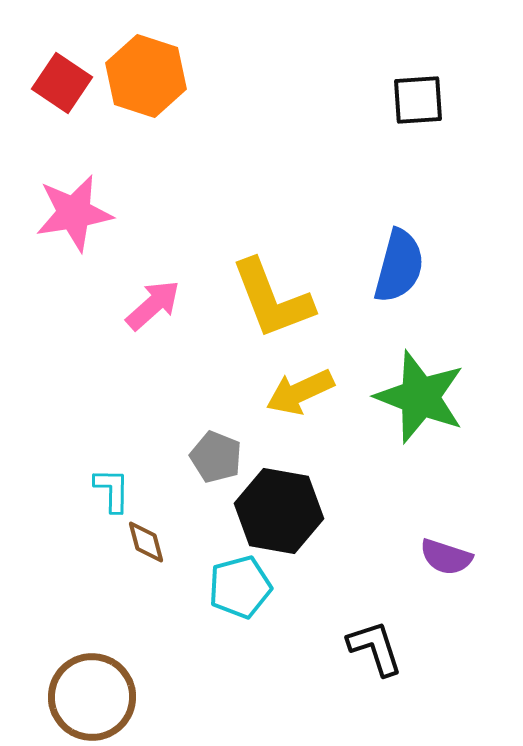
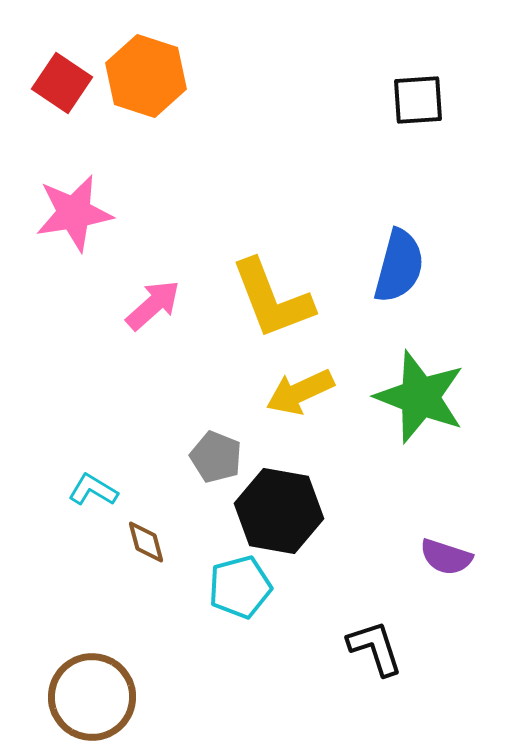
cyan L-shape: moved 19 px left; rotated 60 degrees counterclockwise
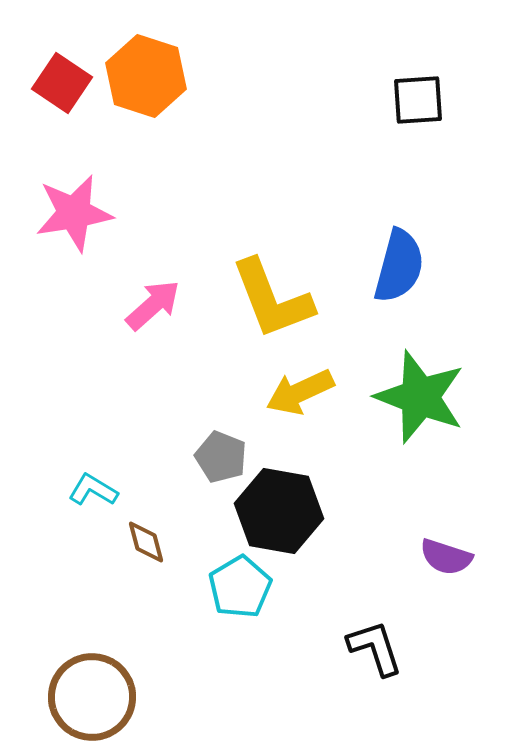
gray pentagon: moved 5 px right
cyan pentagon: rotated 16 degrees counterclockwise
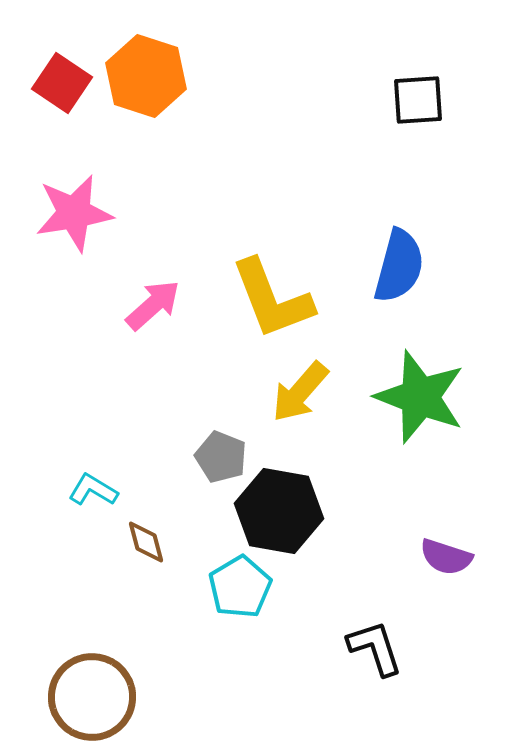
yellow arrow: rotated 24 degrees counterclockwise
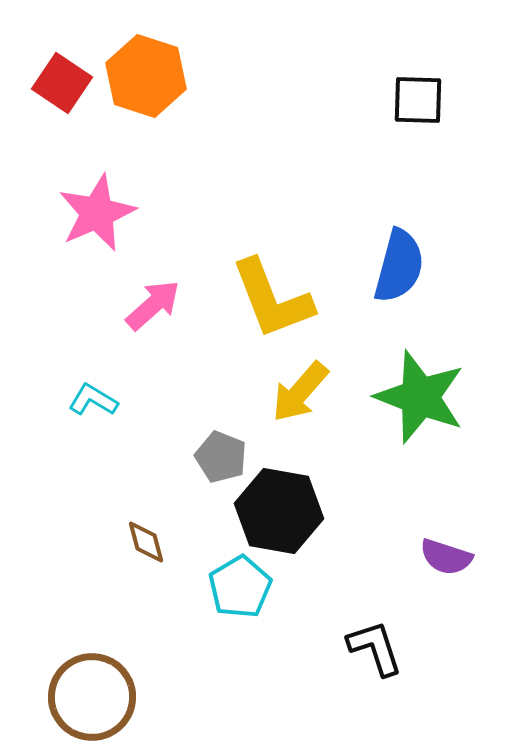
black square: rotated 6 degrees clockwise
pink star: moved 23 px right; rotated 14 degrees counterclockwise
cyan L-shape: moved 90 px up
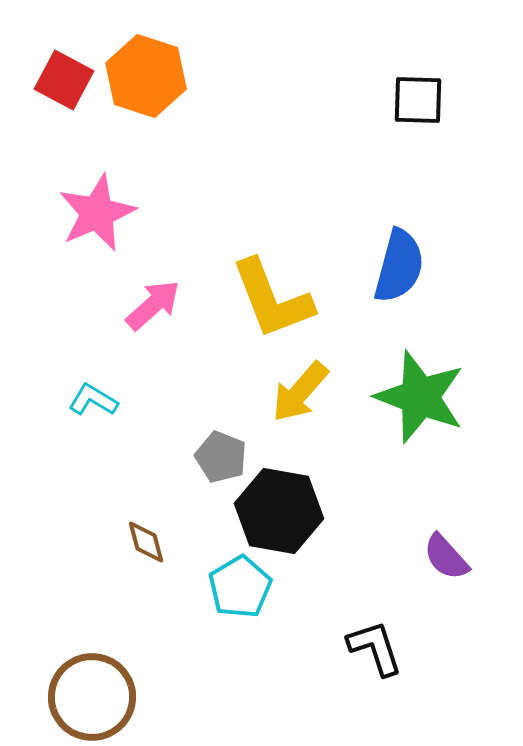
red square: moved 2 px right, 3 px up; rotated 6 degrees counterclockwise
purple semicircle: rotated 30 degrees clockwise
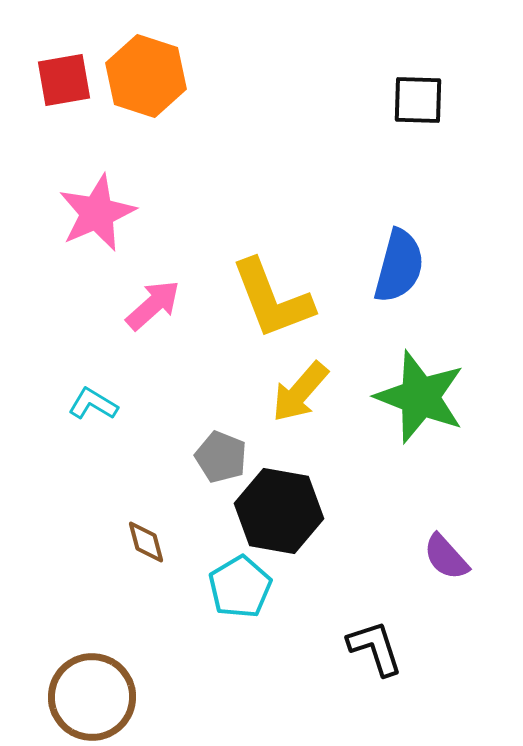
red square: rotated 38 degrees counterclockwise
cyan L-shape: moved 4 px down
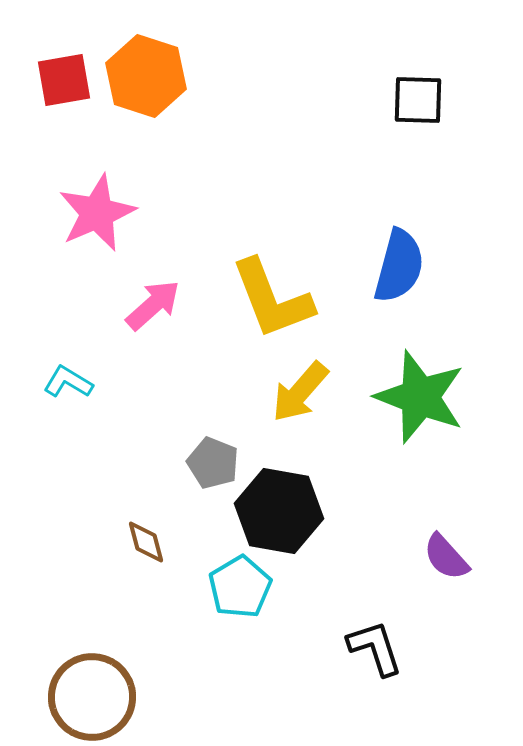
cyan L-shape: moved 25 px left, 22 px up
gray pentagon: moved 8 px left, 6 px down
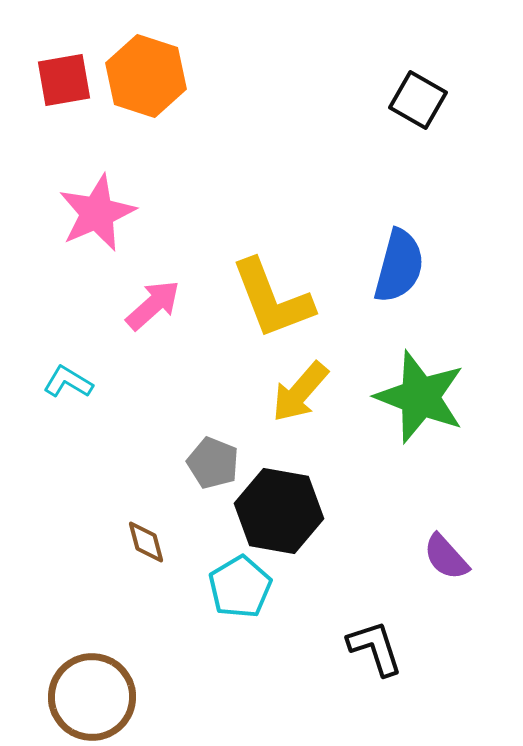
black square: rotated 28 degrees clockwise
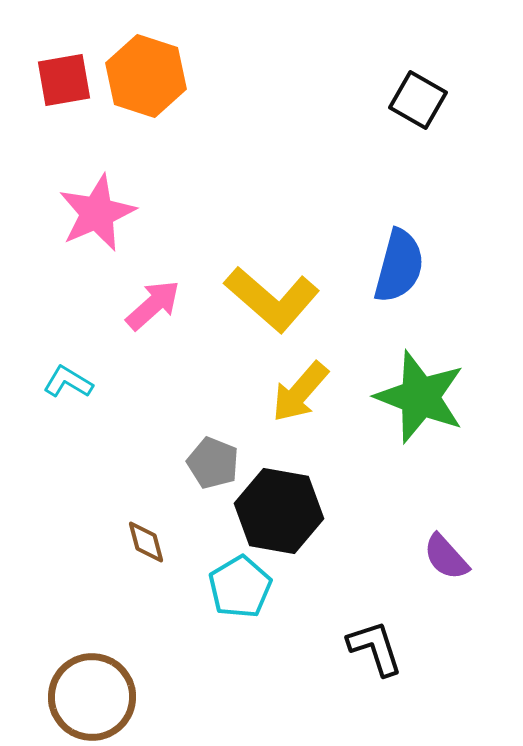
yellow L-shape: rotated 28 degrees counterclockwise
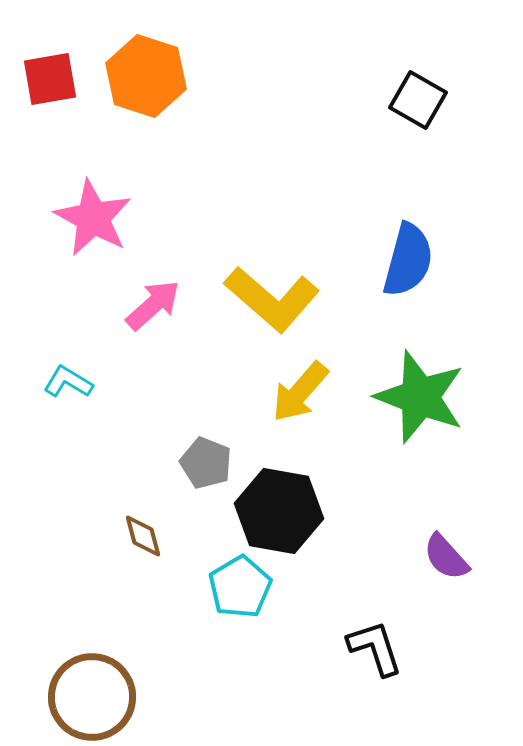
red square: moved 14 px left, 1 px up
pink star: moved 4 px left, 5 px down; rotated 20 degrees counterclockwise
blue semicircle: moved 9 px right, 6 px up
gray pentagon: moved 7 px left
brown diamond: moved 3 px left, 6 px up
